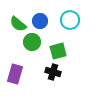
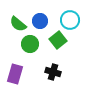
green circle: moved 2 px left, 2 px down
green square: moved 11 px up; rotated 24 degrees counterclockwise
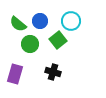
cyan circle: moved 1 px right, 1 px down
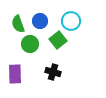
green semicircle: rotated 30 degrees clockwise
purple rectangle: rotated 18 degrees counterclockwise
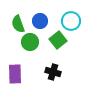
green circle: moved 2 px up
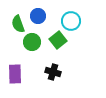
blue circle: moved 2 px left, 5 px up
green circle: moved 2 px right
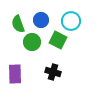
blue circle: moved 3 px right, 4 px down
green square: rotated 24 degrees counterclockwise
